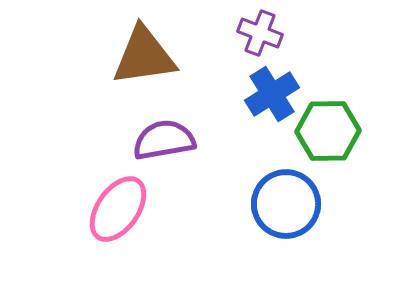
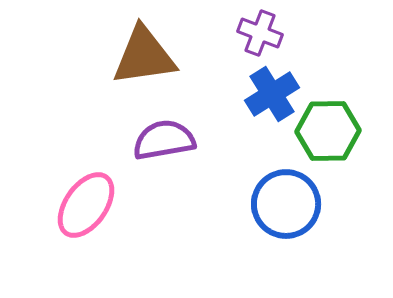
pink ellipse: moved 32 px left, 4 px up
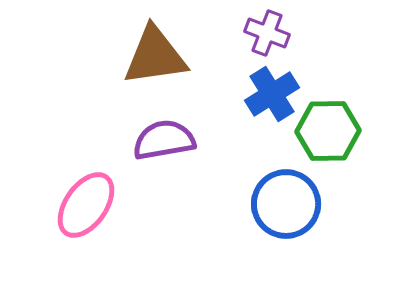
purple cross: moved 7 px right
brown triangle: moved 11 px right
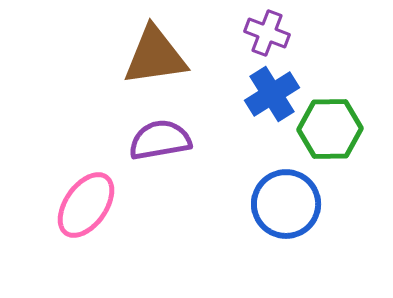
green hexagon: moved 2 px right, 2 px up
purple semicircle: moved 4 px left
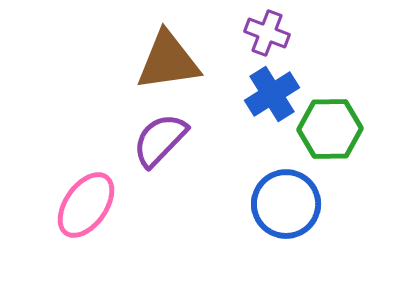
brown triangle: moved 13 px right, 5 px down
purple semicircle: rotated 36 degrees counterclockwise
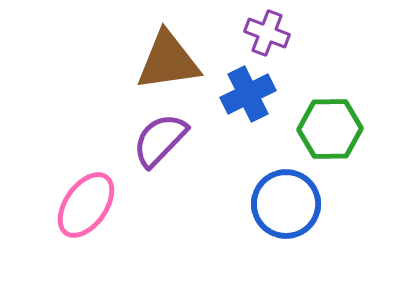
blue cross: moved 24 px left; rotated 6 degrees clockwise
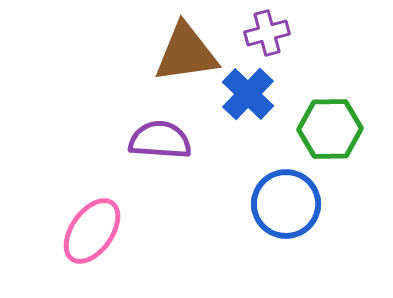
purple cross: rotated 36 degrees counterclockwise
brown triangle: moved 18 px right, 8 px up
blue cross: rotated 20 degrees counterclockwise
purple semicircle: rotated 50 degrees clockwise
pink ellipse: moved 6 px right, 26 px down
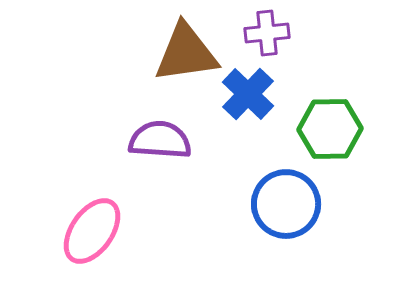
purple cross: rotated 9 degrees clockwise
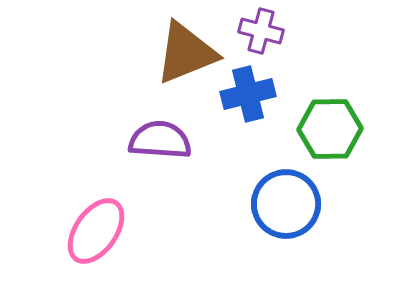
purple cross: moved 6 px left, 2 px up; rotated 21 degrees clockwise
brown triangle: rotated 14 degrees counterclockwise
blue cross: rotated 32 degrees clockwise
pink ellipse: moved 4 px right
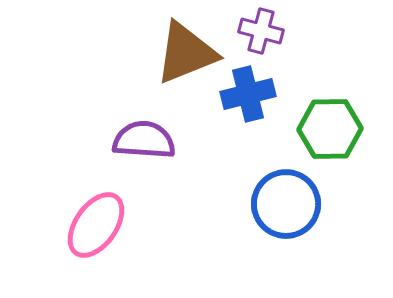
purple semicircle: moved 16 px left
pink ellipse: moved 6 px up
